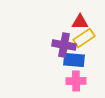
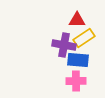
red triangle: moved 3 px left, 2 px up
blue rectangle: moved 4 px right
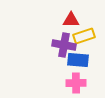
red triangle: moved 6 px left
yellow rectangle: moved 2 px up; rotated 15 degrees clockwise
pink cross: moved 2 px down
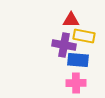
yellow rectangle: rotated 30 degrees clockwise
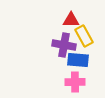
yellow rectangle: rotated 50 degrees clockwise
pink cross: moved 1 px left, 1 px up
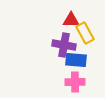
yellow rectangle: moved 1 px right, 3 px up
blue rectangle: moved 2 px left
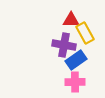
blue rectangle: rotated 40 degrees counterclockwise
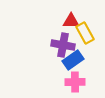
red triangle: moved 1 px down
purple cross: moved 1 px left
blue rectangle: moved 3 px left
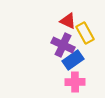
red triangle: moved 3 px left; rotated 24 degrees clockwise
purple cross: rotated 15 degrees clockwise
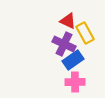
purple cross: moved 1 px right, 1 px up
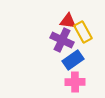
red triangle: rotated 18 degrees counterclockwise
yellow rectangle: moved 2 px left, 1 px up
purple cross: moved 2 px left, 4 px up
